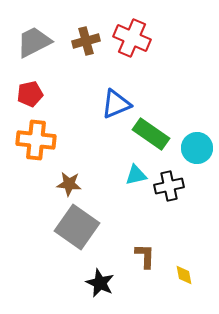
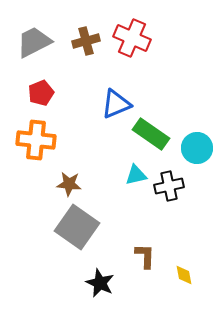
red pentagon: moved 11 px right, 1 px up; rotated 10 degrees counterclockwise
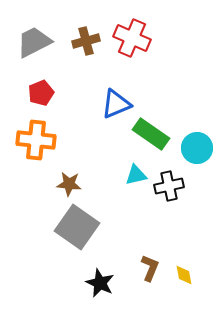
brown L-shape: moved 5 px right, 12 px down; rotated 20 degrees clockwise
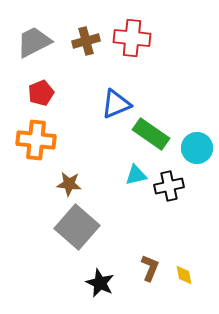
red cross: rotated 18 degrees counterclockwise
gray square: rotated 6 degrees clockwise
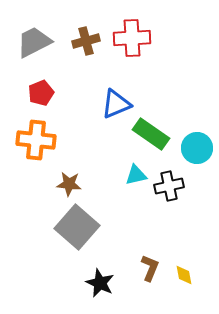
red cross: rotated 9 degrees counterclockwise
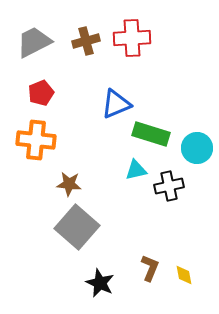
green rectangle: rotated 18 degrees counterclockwise
cyan triangle: moved 5 px up
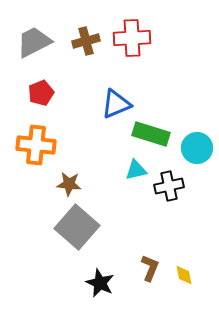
orange cross: moved 5 px down
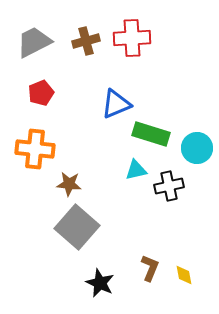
orange cross: moved 1 px left, 4 px down
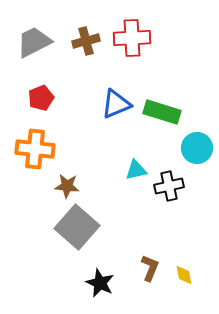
red pentagon: moved 5 px down
green rectangle: moved 11 px right, 22 px up
brown star: moved 2 px left, 2 px down
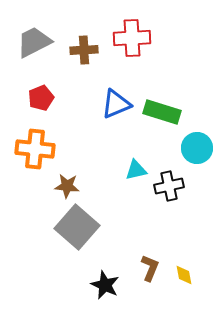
brown cross: moved 2 px left, 9 px down; rotated 12 degrees clockwise
black star: moved 5 px right, 2 px down
